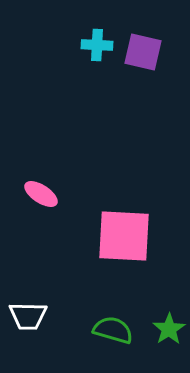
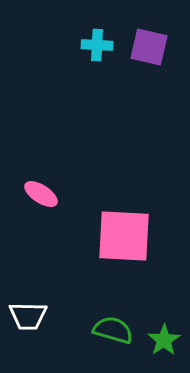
purple square: moved 6 px right, 5 px up
green star: moved 5 px left, 11 px down
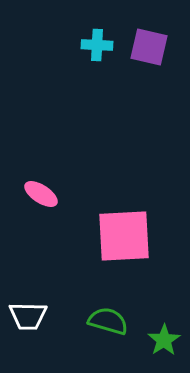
pink square: rotated 6 degrees counterclockwise
green semicircle: moved 5 px left, 9 px up
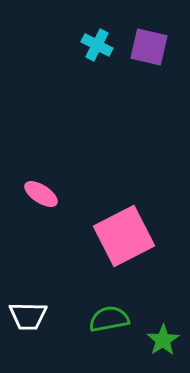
cyan cross: rotated 24 degrees clockwise
pink square: rotated 24 degrees counterclockwise
green semicircle: moved 1 px right, 2 px up; rotated 27 degrees counterclockwise
green star: moved 1 px left
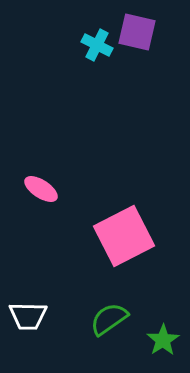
purple square: moved 12 px left, 15 px up
pink ellipse: moved 5 px up
green semicircle: rotated 24 degrees counterclockwise
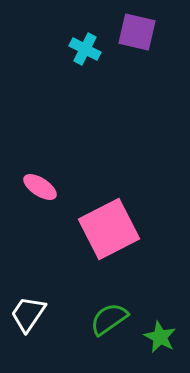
cyan cross: moved 12 px left, 4 px down
pink ellipse: moved 1 px left, 2 px up
pink square: moved 15 px left, 7 px up
white trapezoid: moved 2 px up; rotated 123 degrees clockwise
green star: moved 3 px left, 3 px up; rotated 12 degrees counterclockwise
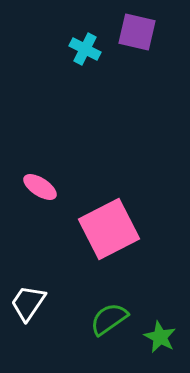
white trapezoid: moved 11 px up
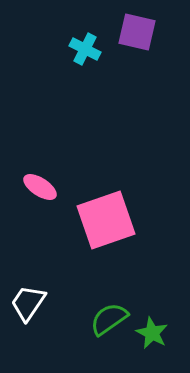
pink square: moved 3 px left, 9 px up; rotated 8 degrees clockwise
green star: moved 8 px left, 4 px up
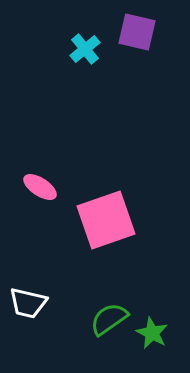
cyan cross: rotated 24 degrees clockwise
white trapezoid: rotated 111 degrees counterclockwise
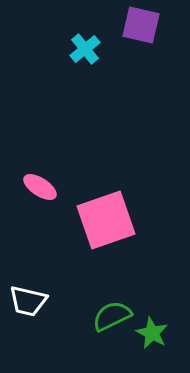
purple square: moved 4 px right, 7 px up
white trapezoid: moved 2 px up
green semicircle: moved 3 px right, 3 px up; rotated 9 degrees clockwise
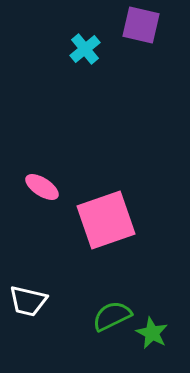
pink ellipse: moved 2 px right
